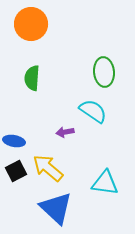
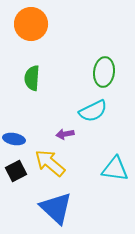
green ellipse: rotated 12 degrees clockwise
cyan semicircle: rotated 120 degrees clockwise
purple arrow: moved 2 px down
blue ellipse: moved 2 px up
yellow arrow: moved 2 px right, 5 px up
cyan triangle: moved 10 px right, 14 px up
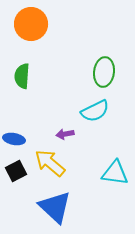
green semicircle: moved 10 px left, 2 px up
cyan semicircle: moved 2 px right
cyan triangle: moved 4 px down
blue triangle: moved 1 px left, 1 px up
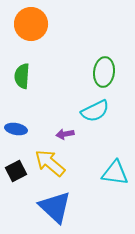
blue ellipse: moved 2 px right, 10 px up
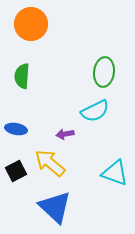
cyan triangle: rotated 12 degrees clockwise
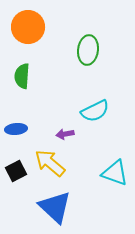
orange circle: moved 3 px left, 3 px down
green ellipse: moved 16 px left, 22 px up
blue ellipse: rotated 15 degrees counterclockwise
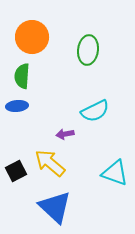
orange circle: moved 4 px right, 10 px down
blue ellipse: moved 1 px right, 23 px up
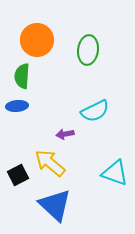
orange circle: moved 5 px right, 3 px down
black square: moved 2 px right, 4 px down
blue triangle: moved 2 px up
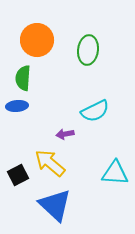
green semicircle: moved 1 px right, 2 px down
cyan triangle: rotated 16 degrees counterclockwise
